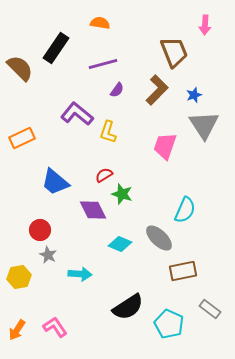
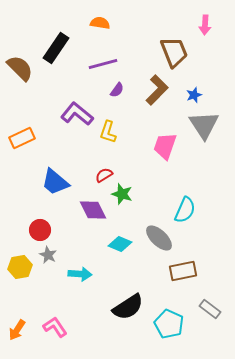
yellow hexagon: moved 1 px right, 10 px up
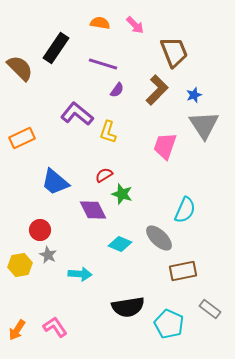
pink arrow: moved 70 px left; rotated 48 degrees counterclockwise
purple line: rotated 32 degrees clockwise
yellow hexagon: moved 2 px up
black semicircle: rotated 24 degrees clockwise
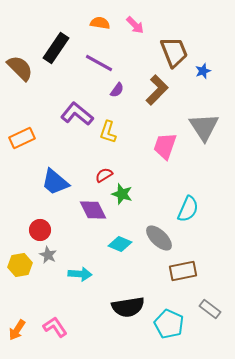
purple line: moved 4 px left, 1 px up; rotated 12 degrees clockwise
blue star: moved 9 px right, 24 px up
gray triangle: moved 2 px down
cyan semicircle: moved 3 px right, 1 px up
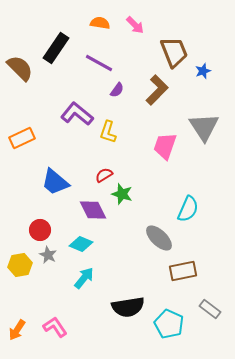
cyan diamond: moved 39 px left
cyan arrow: moved 4 px right, 4 px down; rotated 55 degrees counterclockwise
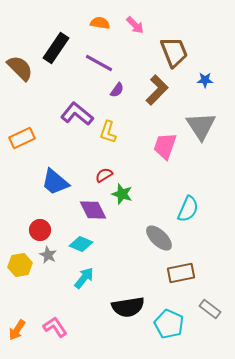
blue star: moved 2 px right, 9 px down; rotated 21 degrees clockwise
gray triangle: moved 3 px left, 1 px up
brown rectangle: moved 2 px left, 2 px down
